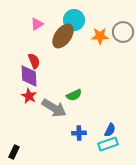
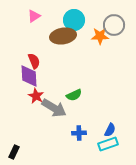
pink triangle: moved 3 px left, 8 px up
gray circle: moved 9 px left, 7 px up
brown ellipse: rotated 45 degrees clockwise
red star: moved 7 px right
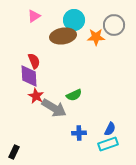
orange star: moved 4 px left, 1 px down
blue semicircle: moved 1 px up
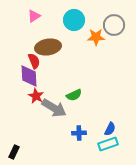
brown ellipse: moved 15 px left, 11 px down
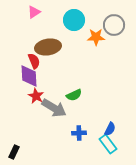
pink triangle: moved 4 px up
cyan rectangle: rotated 72 degrees clockwise
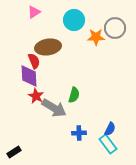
gray circle: moved 1 px right, 3 px down
green semicircle: rotated 49 degrees counterclockwise
black rectangle: rotated 32 degrees clockwise
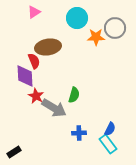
cyan circle: moved 3 px right, 2 px up
purple diamond: moved 4 px left
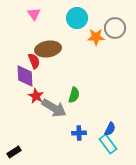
pink triangle: moved 2 px down; rotated 32 degrees counterclockwise
brown ellipse: moved 2 px down
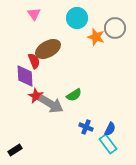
orange star: rotated 18 degrees clockwise
brown ellipse: rotated 20 degrees counterclockwise
green semicircle: rotated 42 degrees clockwise
gray arrow: moved 3 px left, 4 px up
blue cross: moved 7 px right, 6 px up; rotated 24 degrees clockwise
black rectangle: moved 1 px right, 2 px up
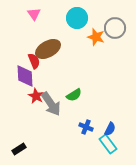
gray arrow: rotated 25 degrees clockwise
black rectangle: moved 4 px right, 1 px up
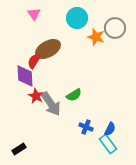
red semicircle: rotated 126 degrees counterclockwise
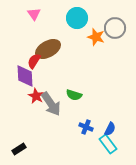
green semicircle: rotated 49 degrees clockwise
